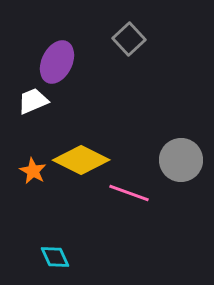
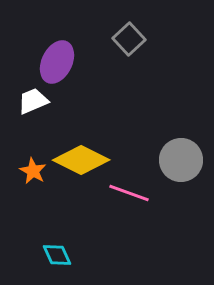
cyan diamond: moved 2 px right, 2 px up
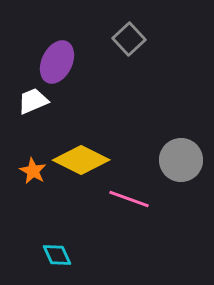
pink line: moved 6 px down
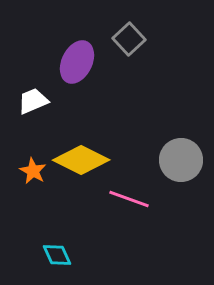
purple ellipse: moved 20 px right
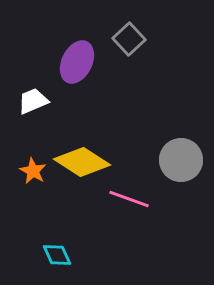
yellow diamond: moved 1 px right, 2 px down; rotated 6 degrees clockwise
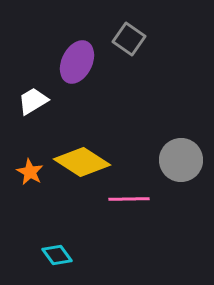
gray square: rotated 12 degrees counterclockwise
white trapezoid: rotated 8 degrees counterclockwise
orange star: moved 3 px left, 1 px down
pink line: rotated 21 degrees counterclockwise
cyan diamond: rotated 12 degrees counterclockwise
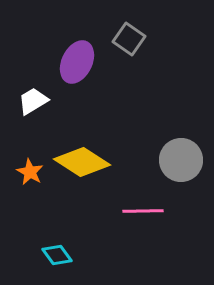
pink line: moved 14 px right, 12 px down
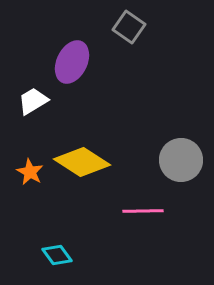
gray square: moved 12 px up
purple ellipse: moved 5 px left
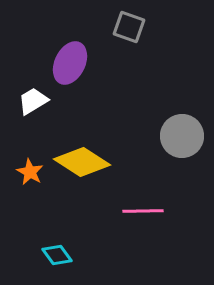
gray square: rotated 16 degrees counterclockwise
purple ellipse: moved 2 px left, 1 px down
gray circle: moved 1 px right, 24 px up
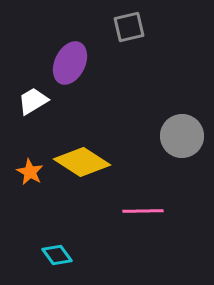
gray square: rotated 32 degrees counterclockwise
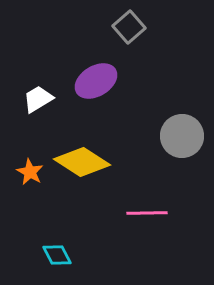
gray square: rotated 28 degrees counterclockwise
purple ellipse: moved 26 px right, 18 px down; rotated 33 degrees clockwise
white trapezoid: moved 5 px right, 2 px up
pink line: moved 4 px right, 2 px down
cyan diamond: rotated 8 degrees clockwise
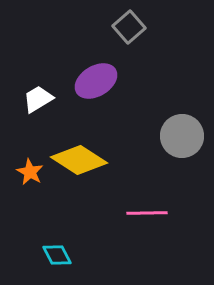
yellow diamond: moved 3 px left, 2 px up
